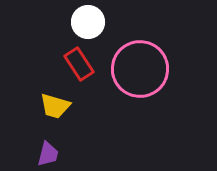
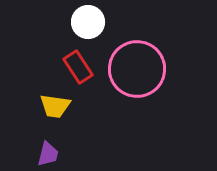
red rectangle: moved 1 px left, 3 px down
pink circle: moved 3 px left
yellow trapezoid: rotated 8 degrees counterclockwise
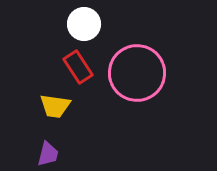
white circle: moved 4 px left, 2 px down
pink circle: moved 4 px down
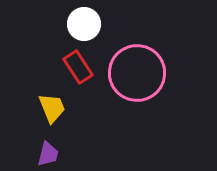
yellow trapezoid: moved 3 px left, 2 px down; rotated 120 degrees counterclockwise
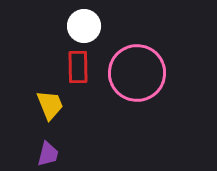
white circle: moved 2 px down
red rectangle: rotated 32 degrees clockwise
yellow trapezoid: moved 2 px left, 3 px up
